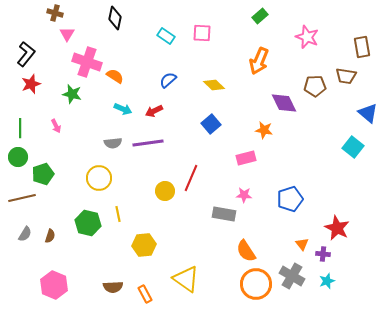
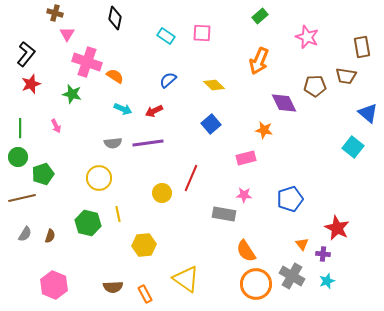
yellow circle at (165, 191): moved 3 px left, 2 px down
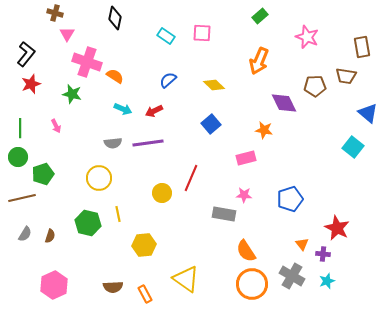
orange circle at (256, 284): moved 4 px left
pink hexagon at (54, 285): rotated 12 degrees clockwise
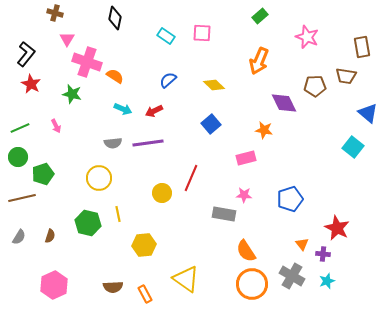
pink triangle at (67, 34): moved 5 px down
red star at (31, 84): rotated 24 degrees counterclockwise
green line at (20, 128): rotated 66 degrees clockwise
gray semicircle at (25, 234): moved 6 px left, 3 px down
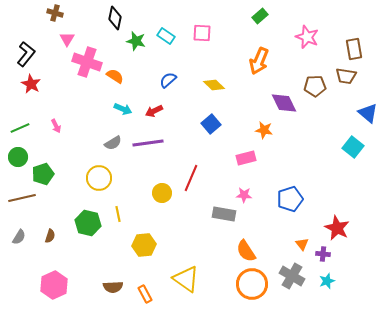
brown rectangle at (362, 47): moved 8 px left, 2 px down
green star at (72, 94): moved 64 px right, 53 px up
gray semicircle at (113, 143): rotated 24 degrees counterclockwise
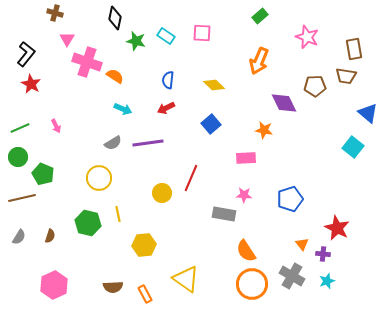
blue semicircle at (168, 80): rotated 42 degrees counterclockwise
red arrow at (154, 111): moved 12 px right, 3 px up
pink rectangle at (246, 158): rotated 12 degrees clockwise
green pentagon at (43, 174): rotated 30 degrees counterclockwise
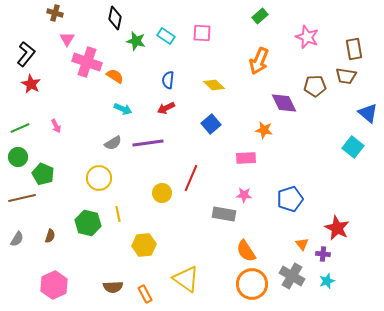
gray semicircle at (19, 237): moved 2 px left, 2 px down
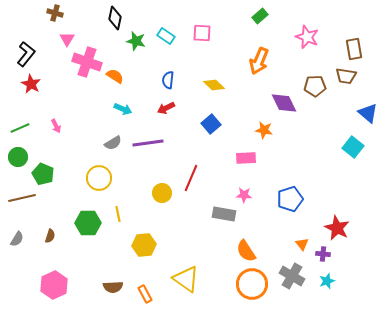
green hexagon at (88, 223): rotated 15 degrees counterclockwise
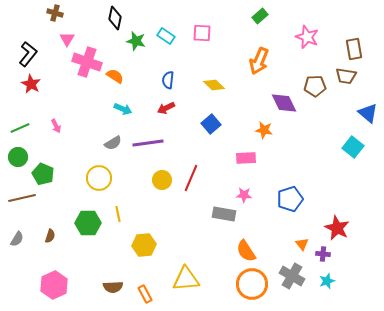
black L-shape at (26, 54): moved 2 px right
yellow circle at (162, 193): moved 13 px up
yellow triangle at (186, 279): rotated 40 degrees counterclockwise
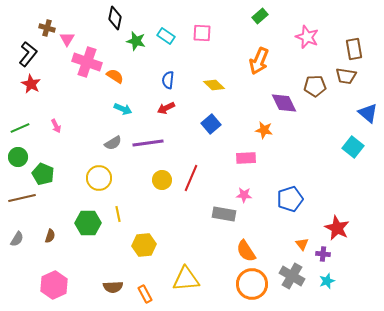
brown cross at (55, 13): moved 8 px left, 15 px down
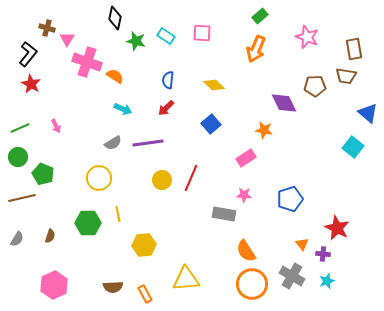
orange arrow at (259, 61): moved 3 px left, 12 px up
red arrow at (166, 108): rotated 18 degrees counterclockwise
pink rectangle at (246, 158): rotated 30 degrees counterclockwise
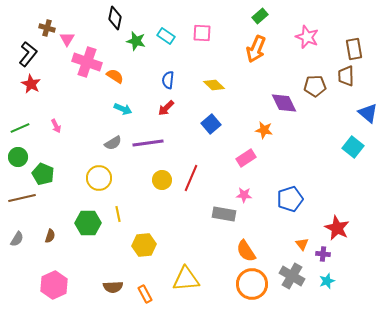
brown trapezoid at (346, 76): rotated 80 degrees clockwise
